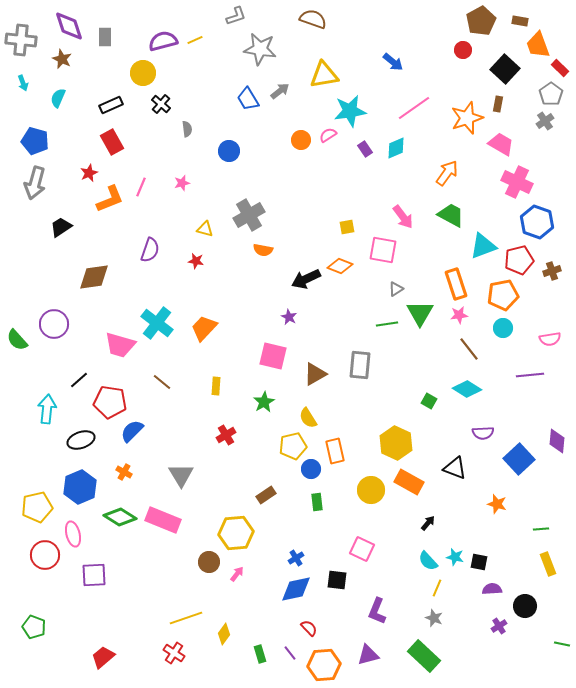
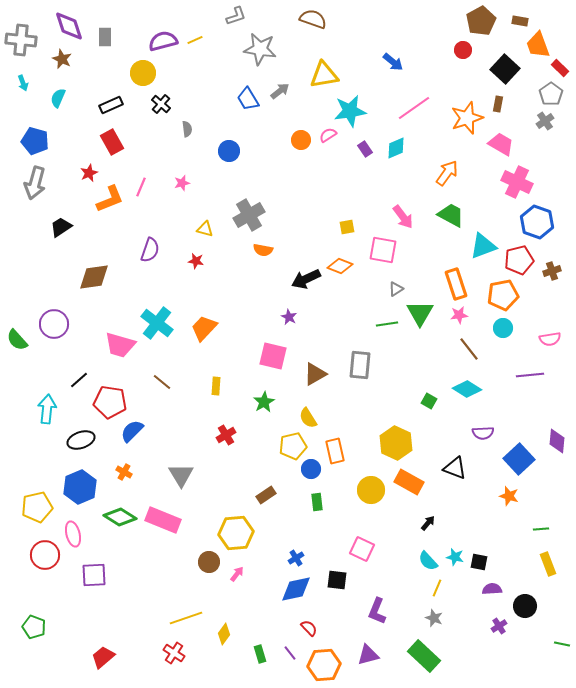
orange star at (497, 504): moved 12 px right, 8 px up
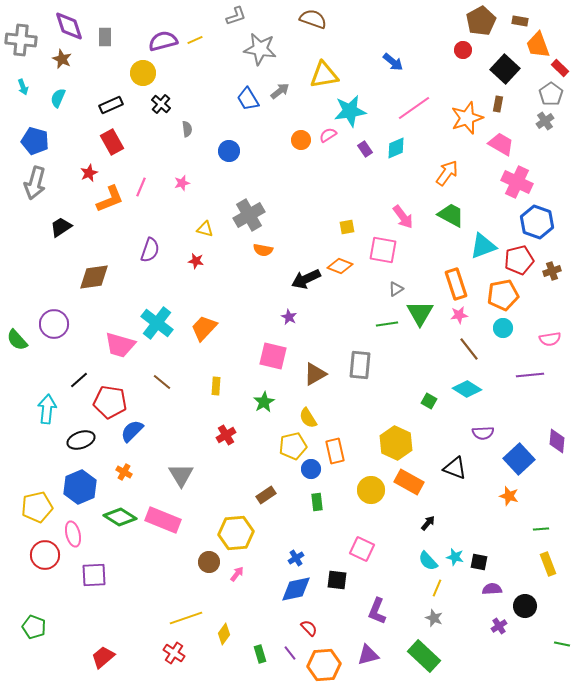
cyan arrow at (23, 83): moved 4 px down
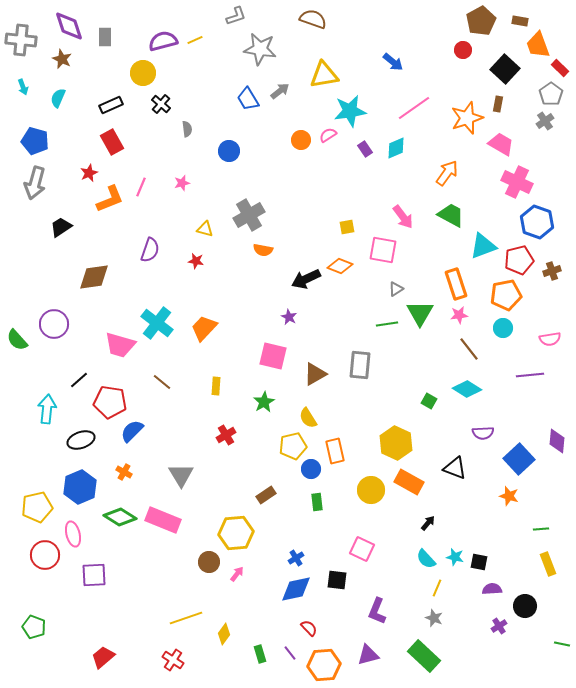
orange pentagon at (503, 295): moved 3 px right
cyan semicircle at (428, 561): moved 2 px left, 2 px up
red cross at (174, 653): moved 1 px left, 7 px down
